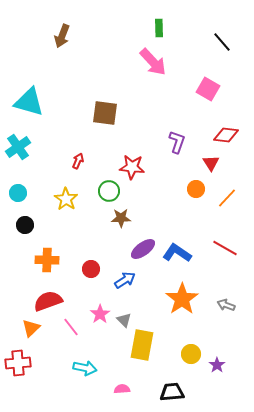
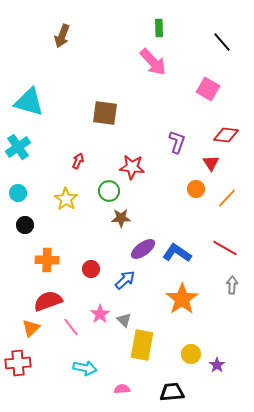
blue arrow: rotated 10 degrees counterclockwise
gray arrow: moved 6 px right, 20 px up; rotated 72 degrees clockwise
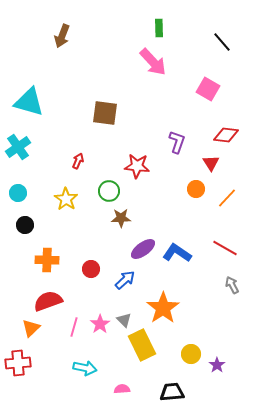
red star: moved 5 px right, 1 px up
gray arrow: rotated 30 degrees counterclockwise
orange star: moved 19 px left, 9 px down
pink star: moved 10 px down
pink line: moved 3 px right; rotated 54 degrees clockwise
yellow rectangle: rotated 36 degrees counterclockwise
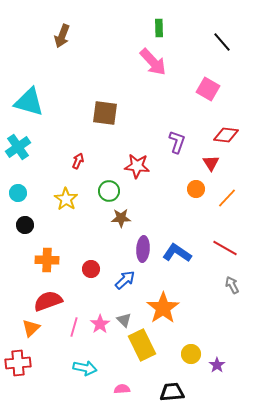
purple ellipse: rotated 50 degrees counterclockwise
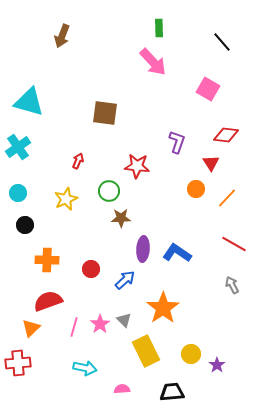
yellow star: rotated 15 degrees clockwise
red line: moved 9 px right, 4 px up
yellow rectangle: moved 4 px right, 6 px down
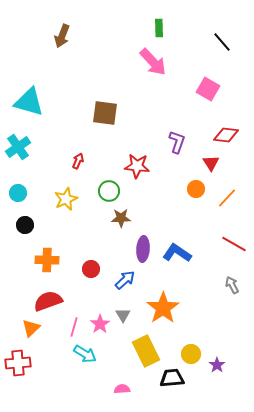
gray triangle: moved 1 px left, 5 px up; rotated 14 degrees clockwise
cyan arrow: moved 14 px up; rotated 20 degrees clockwise
black trapezoid: moved 14 px up
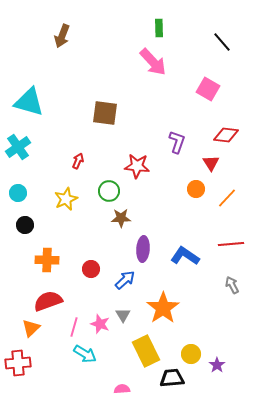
red line: moved 3 px left; rotated 35 degrees counterclockwise
blue L-shape: moved 8 px right, 3 px down
pink star: rotated 18 degrees counterclockwise
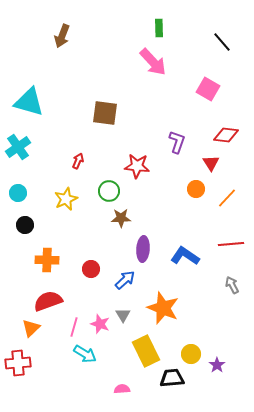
orange star: rotated 16 degrees counterclockwise
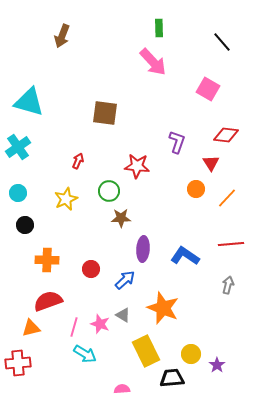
gray arrow: moved 4 px left; rotated 42 degrees clockwise
gray triangle: rotated 28 degrees counterclockwise
orange triangle: rotated 30 degrees clockwise
